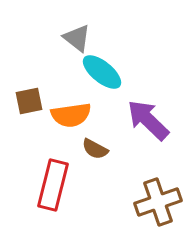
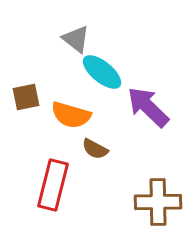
gray triangle: moved 1 px left, 1 px down
brown square: moved 3 px left, 4 px up
orange semicircle: rotated 24 degrees clockwise
purple arrow: moved 13 px up
brown cross: rotated 18 degrees clockwise
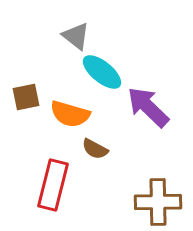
gray triangle: moved 3 px up
orange semicircle: moved 1 px left, 1 px up
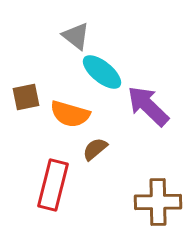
purple arrow: moved 1 px up
brown semicircle: rotated 112 degrees clockwise
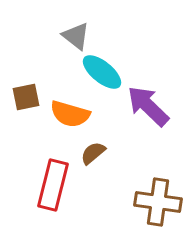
brown semicircle: moved 2 px left, 4 px down
brown cross: rotated 9 degrees clockwise
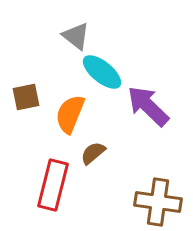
orange semicircle: rotated 96 degrees clockwise
